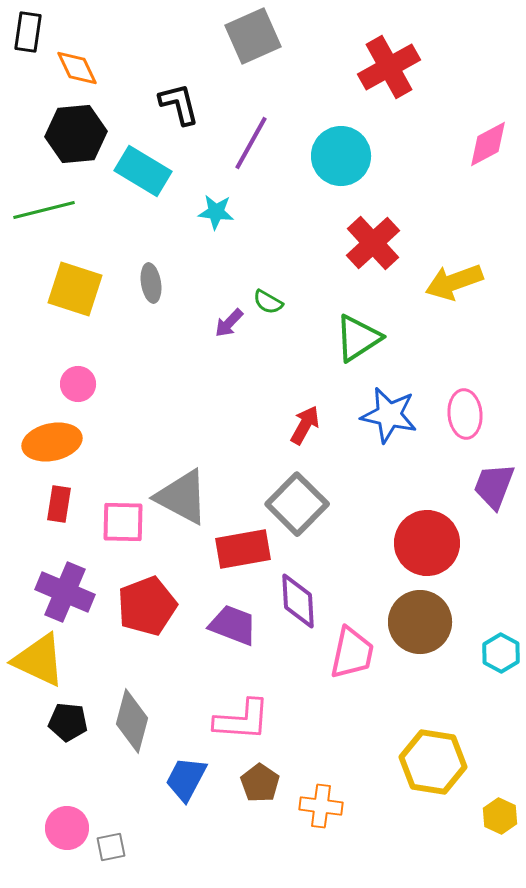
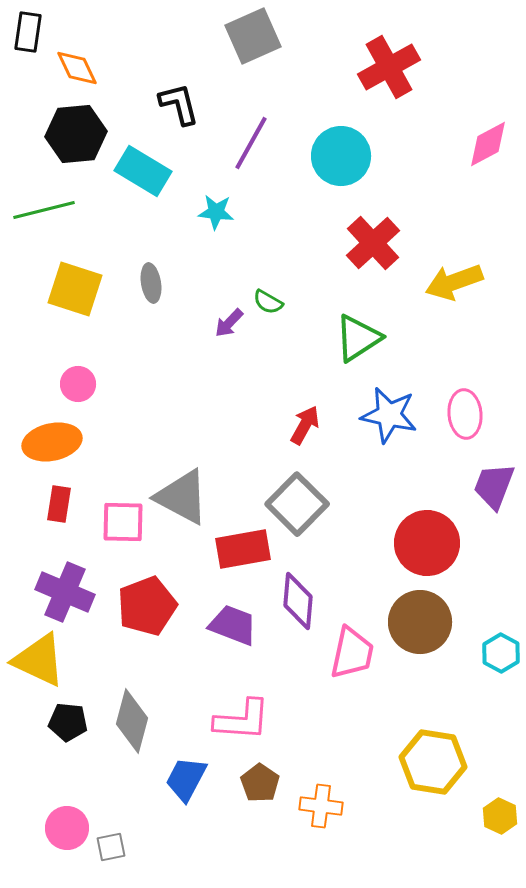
purple diamond at (298, 601): rotated 8 degrees clockwise
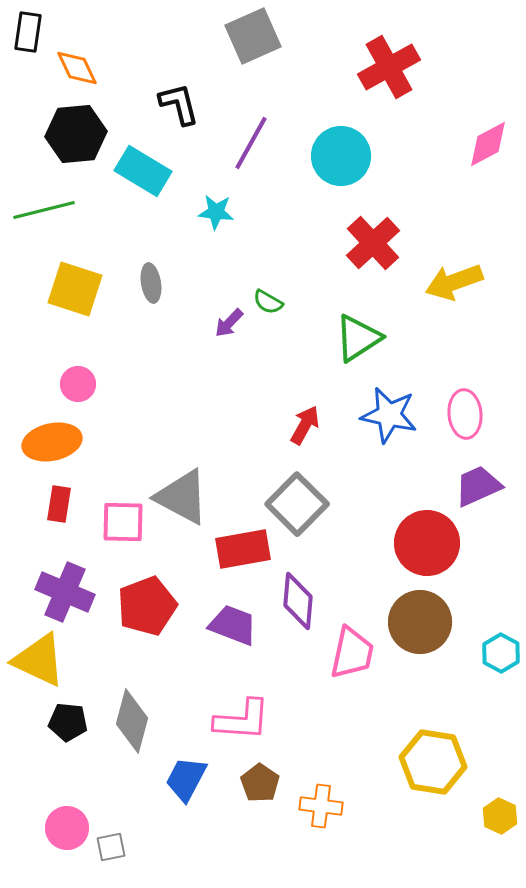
purple trapezoid at (494, 486): moved 16 px left; rotated 45 degrees clockwise
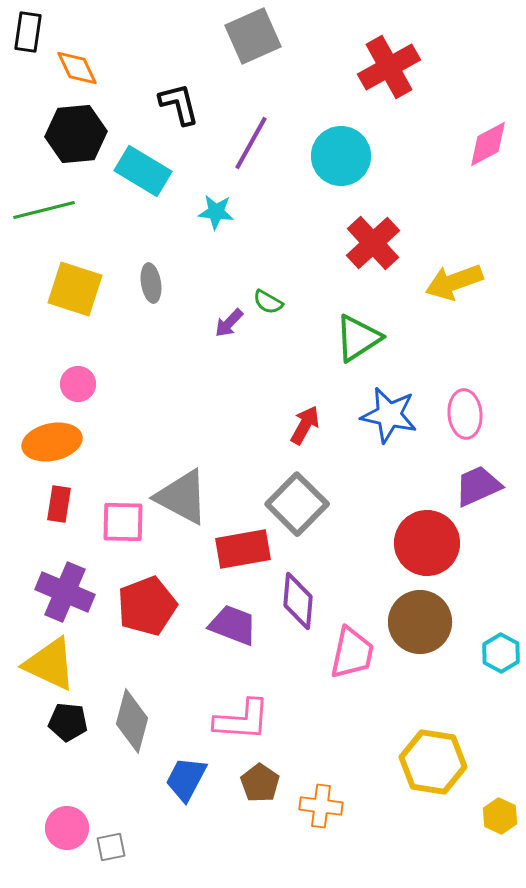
yellow triangle at (39, 660): moved 11 px right, 4 px down
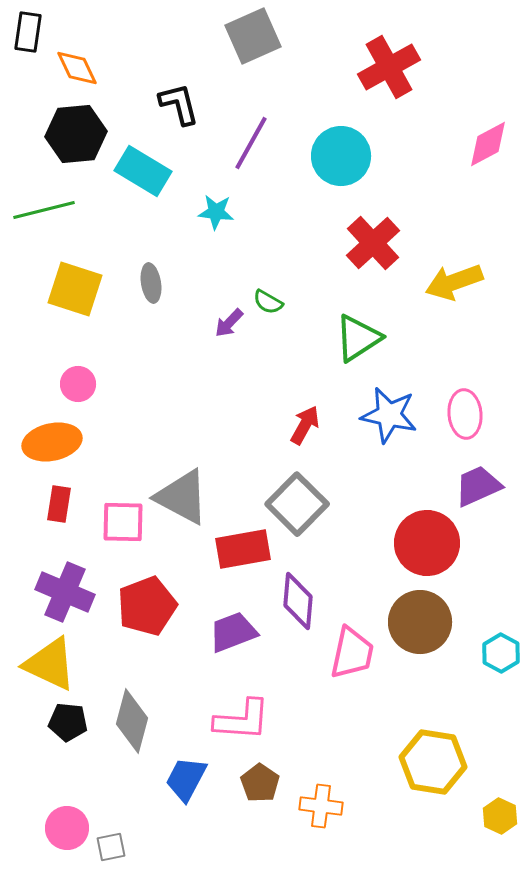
purple trapezoid at (233, 625): moved 7 px down; rotated 42 degrees counterclockwise
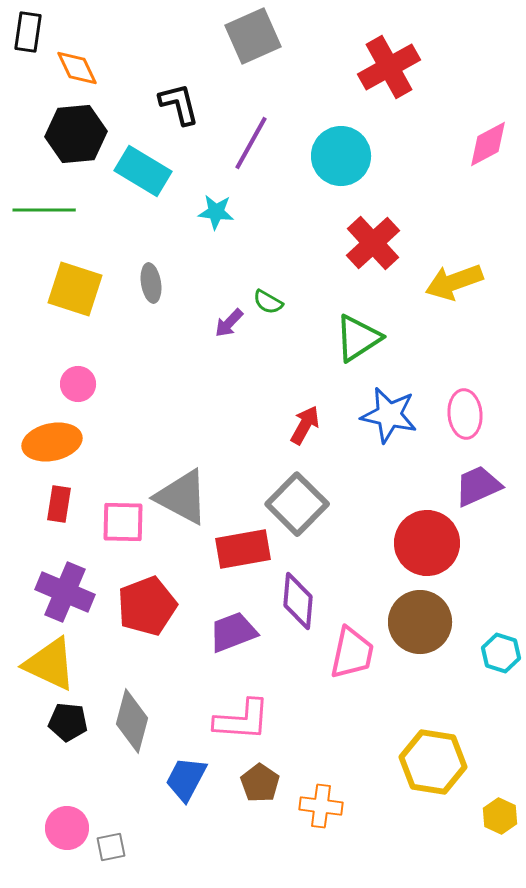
green line at (44, 210): rotated 14 degrees clockwise
cyan hexagon at (501, 653): rotated 12 degrees counterclockwise
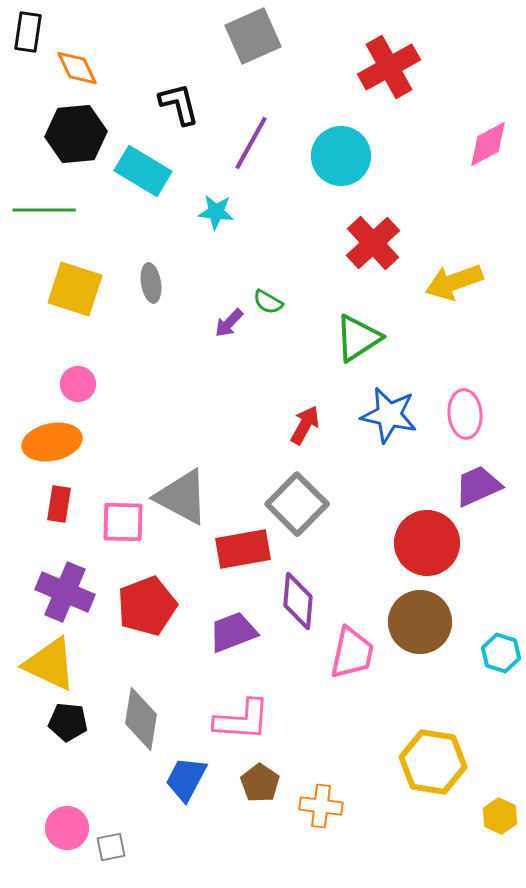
gray diamond at (132, 721): moved 9 px right, 2 px up; rotated 6 degrees counterclockwise
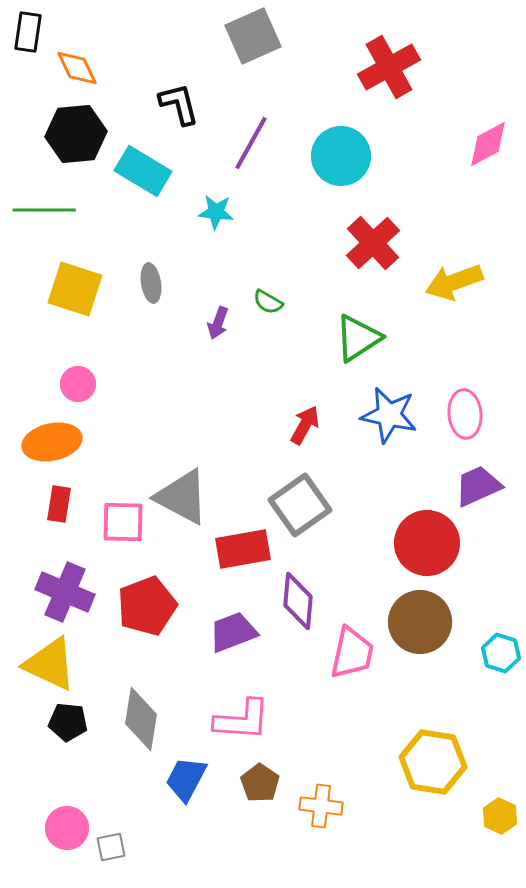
purple arrow at (229, 323): moved 11 px left; rotated 24 degrees counterclockwise
gray square at (297, 504): moved 3 px right, 1 px down; rotated 10 degrees clockwise
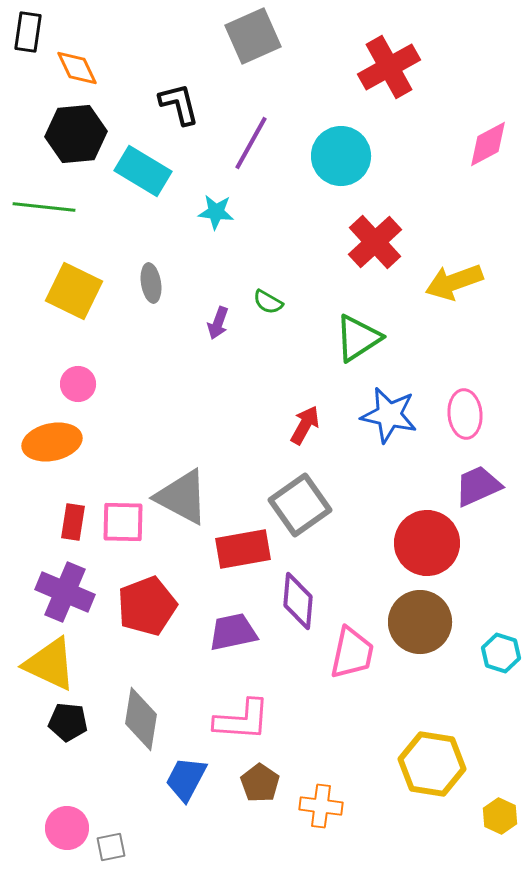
green line at (44, 210): moved 3 px up; rotated 6 degrees clockwise
red cross at (373, 243): moved 2 px right, 1 px up
yellow square at (75, 289): moved 1 px left, 2 px down; rotated 8 degrees clockwise
red rectangle at (59, 504): moved 14 px right, 18 px down
purple trapezoid at (233, 632): rotated 9 degrees clockwise
yellow hexagon at (433, 762): moved 1 px left, 2 px down
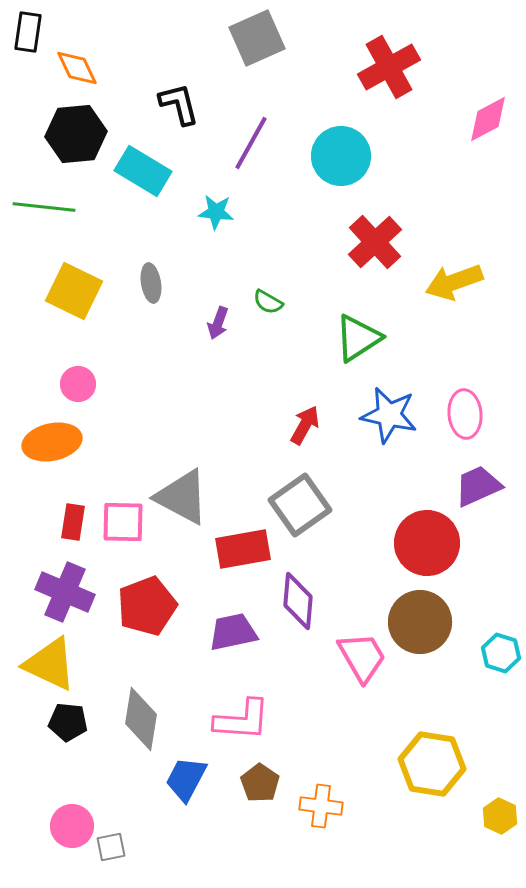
gray square at (253, 36): moved 4 px right, 2 px down
pink diamond at (488, 144): moved 25 px up
pink trapezoid at (352, 653): moved 10 px right, 4 px down; rotated 42 degrees counterclockwise
pink circle at (67, 828): moved 5 px right, 2 px up
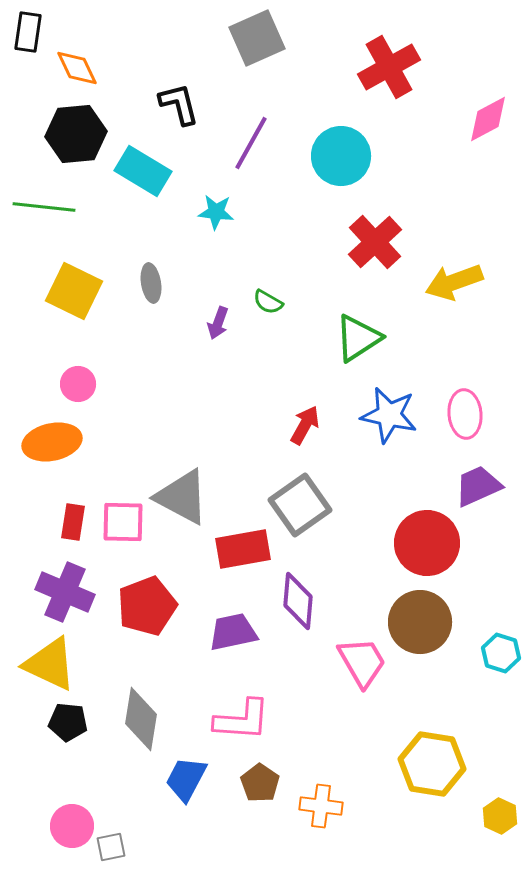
pink trapezoid at (362, 657): moved 5 px down
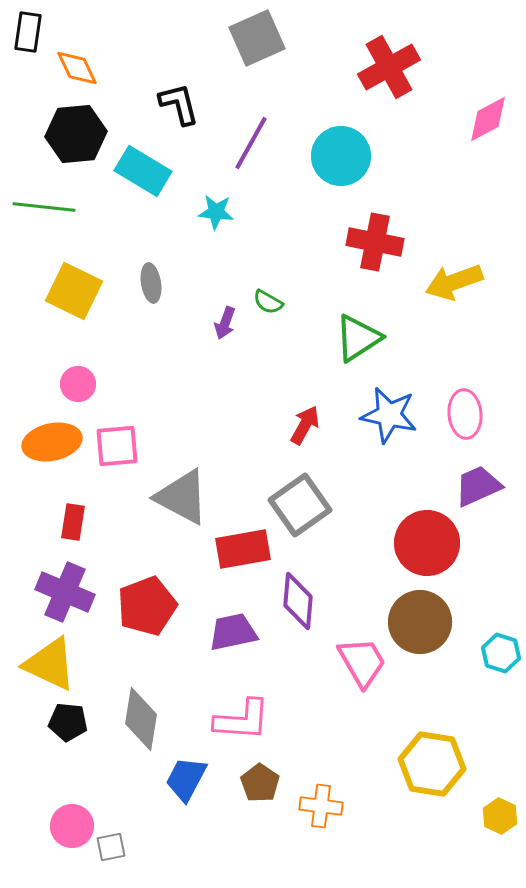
red cross at (375, 242): rotated 36 degrees counterclockwise
purple arrow at (218, 323): moved 7 px right
pink square at (123, 522): moved 6 px left, 76 px up; rotated 6 degrees counterclockwise
